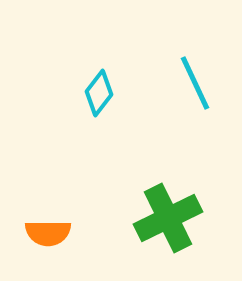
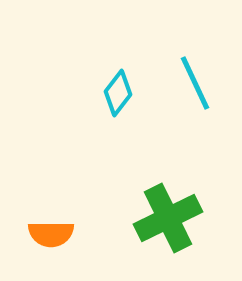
cyan diamond: moved 19 px right
orange semicircle: moved 3 px right, 1 px down
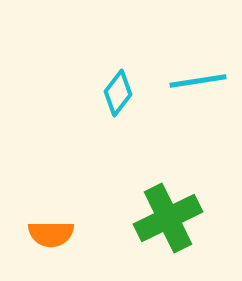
cyan line: moved 3 px right, 2 px up; rotated 74 degrees counterclockwise
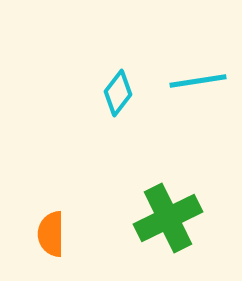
orange semicircle: rotated 90 degrees clockwise
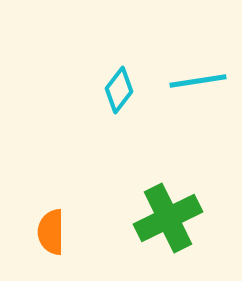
cyan diamond: moved 1 px right, 3 px up
orange semicircle: moved 2 px up
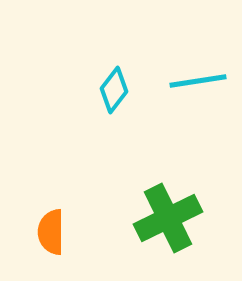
cyan diamond: moved 5 px left
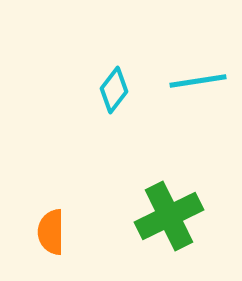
green cross: moved 1 px right, 2 px up
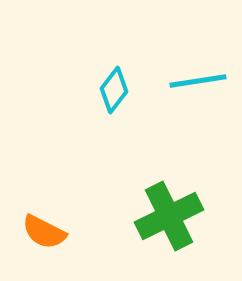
orange semicircle: moved 7 px left; rotated 63 degrees counterclockwise
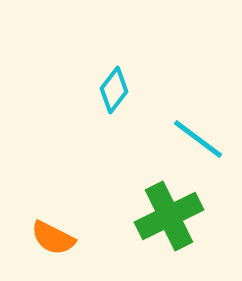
cyan line: moved 58 px down; rotated 46 degrees clockwise
orange semicircle: moved 9 px right, 6 px down
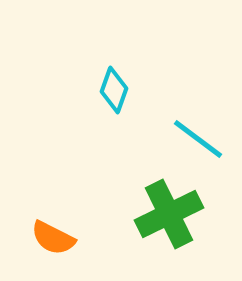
cyan diamond: rotated 18 degrees counterclockwise
green cross: moved 2 px up
